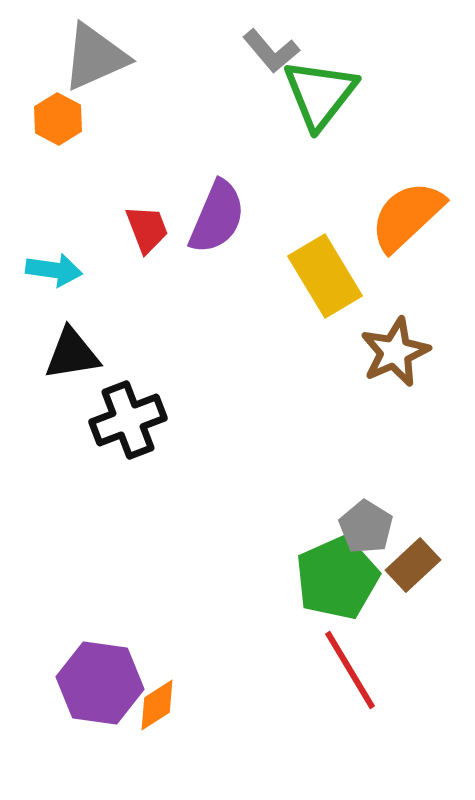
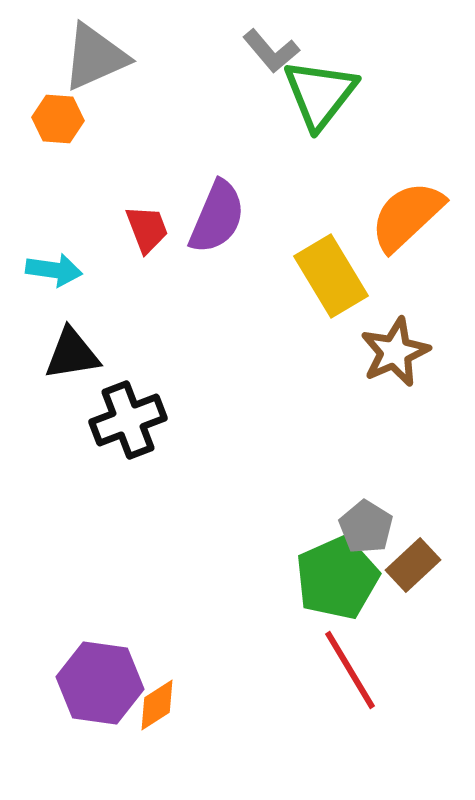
orange hexagon: rotated 24 degrees counterclockwise
yellow rectangle: moved 6 px right
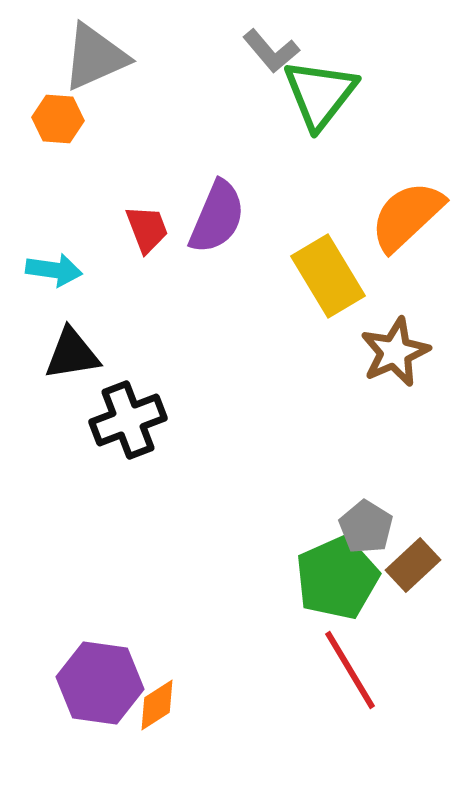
yellow rectangle: moved 3 px left
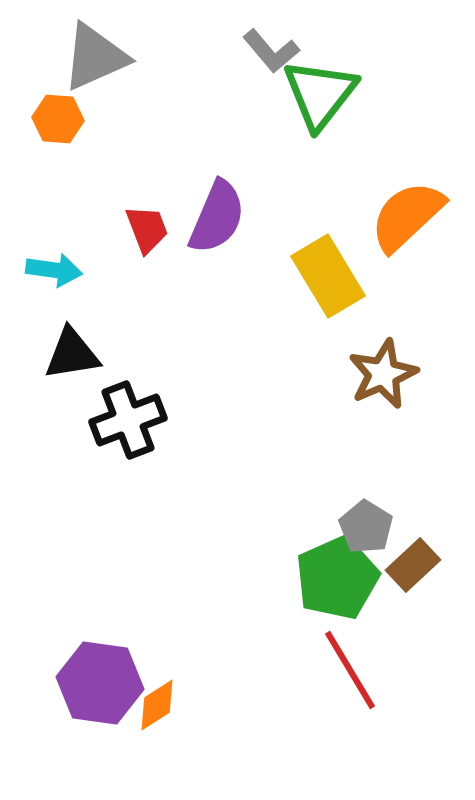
brown star: moved 12 px left, 22 px down
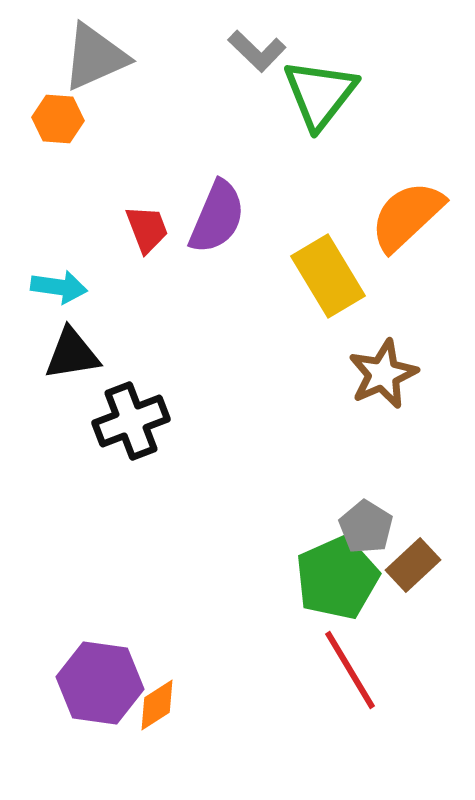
gray L-shape: moved 14 px left; rotated 6 degrees counterclockwise
cyan arrow: moved 5 px right, 17 px down
black cross: moved 3 px right, 1 px down
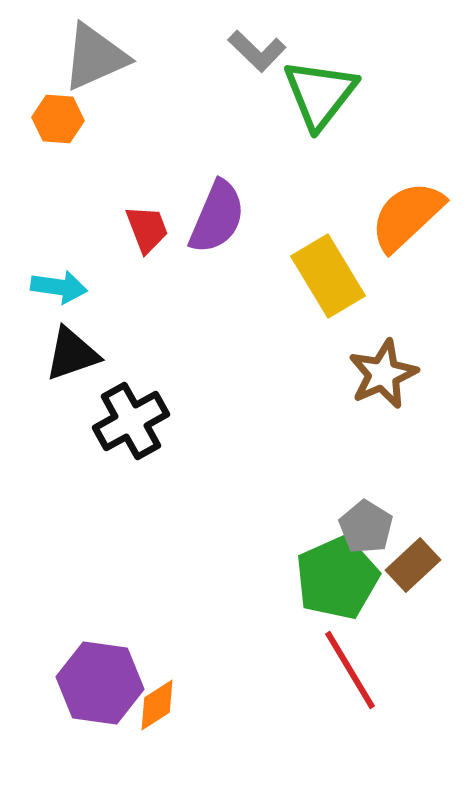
black triangle: rotated 10 degrees counterclockwise
black cross: rotated 8 degrees counterclockwise
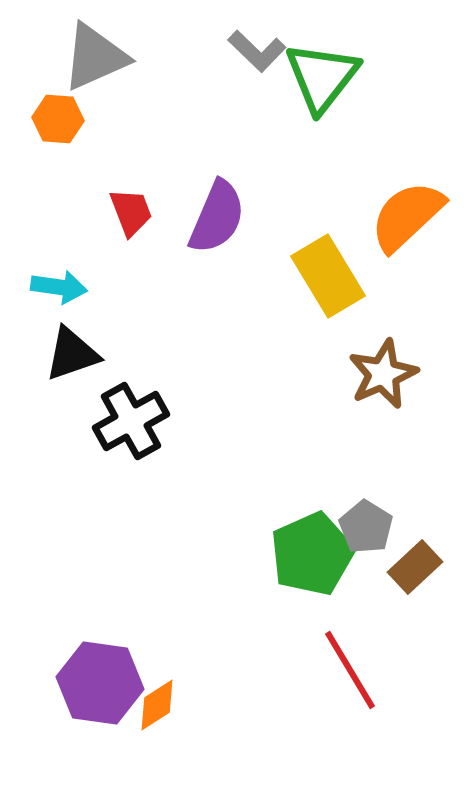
green triangle: moved 2 px right, 17 px up
red trapezoid: moved 16 px left, 17 px up
brown rectangle: moved 2 px right, 2 px down
green pentagon: moved 25 px left, 24 px up
